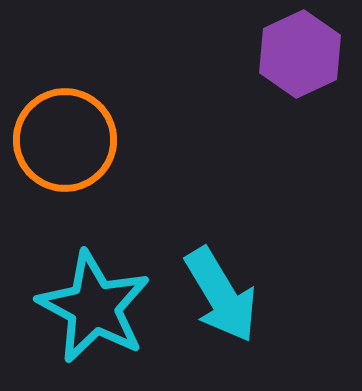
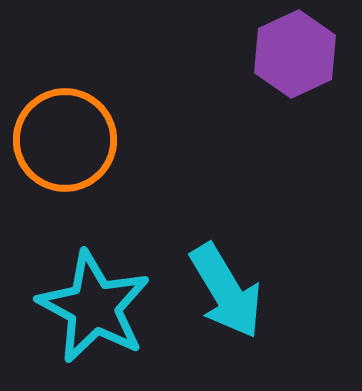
purple hexagon: moved 5 px left
cyan arrow: moved 5 px right, 4 px up
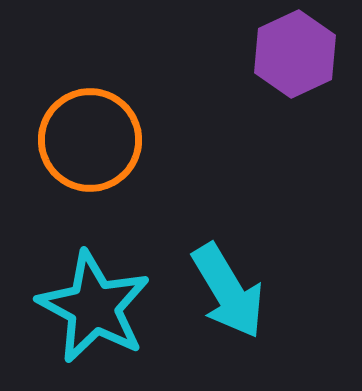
orange circle: moved 25 px right
cyan arrow: moved 2 px right
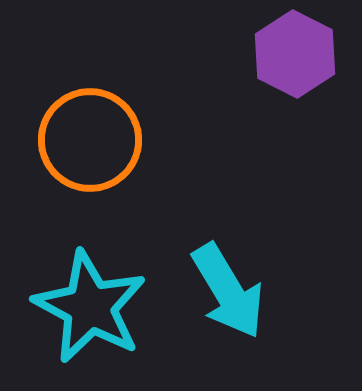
purple hexagon: rotated 8 degrees counterclockwise
cyan star: moved 4 px left
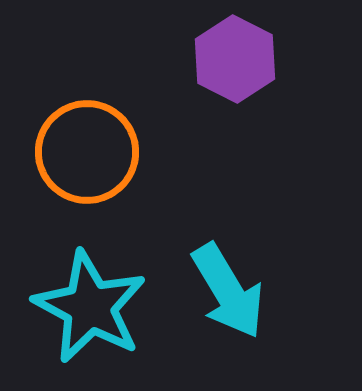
purple hexagon: moved 60 px left, 5 px down
orange circle: moved 3 px left, 12 px down
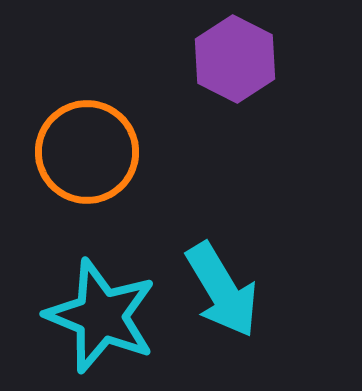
cyan arrow: moved 6 px left, 1 px up
cyan star: moved 11 px right, 9 px down; rotated 6 degrees counterclockwise
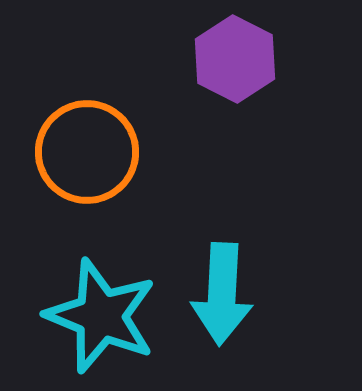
cyan arrow: moved 4 px down; rotated 34 degrees clockwise
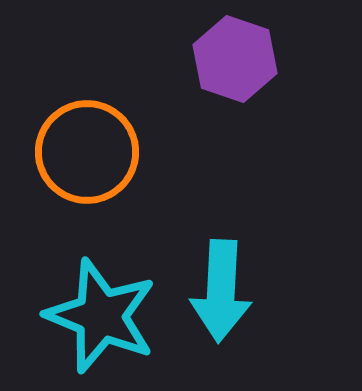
purple hexagon: rotated 8 degrees counterclockwise
cyan arrow: moved 1 px left, 3 px up
